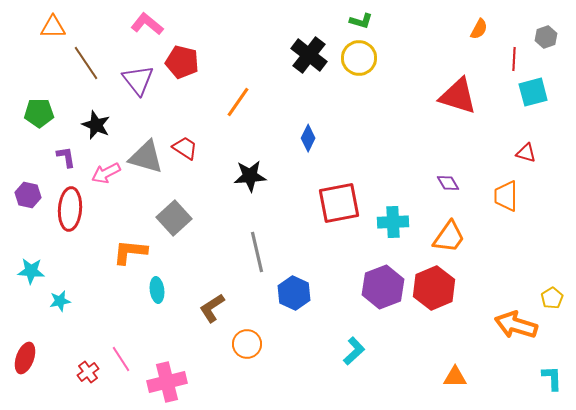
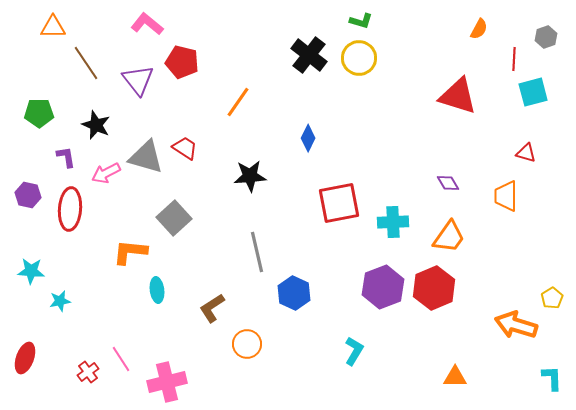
cyan L-shape at (354, 351): rotated 16 degrees counterclockwise
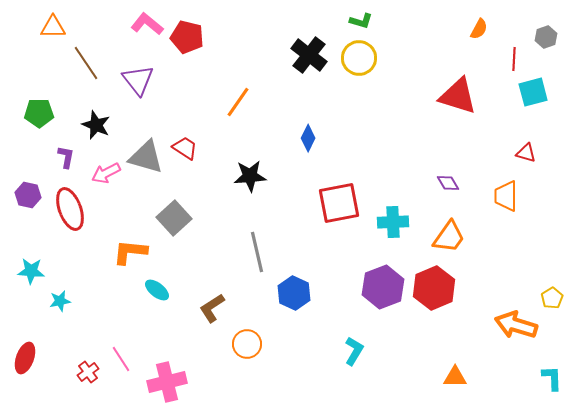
red pentagon at (182, 62): moved 5 px right, 25 px up
purple L-shape at (66, 157): rotated 20 degrees clockwise
red ellipse at (70, 209): rotated 24 degrees counterclockwise
cyan ellipse at (157, 290): rotated 45 degrees counterclockwise
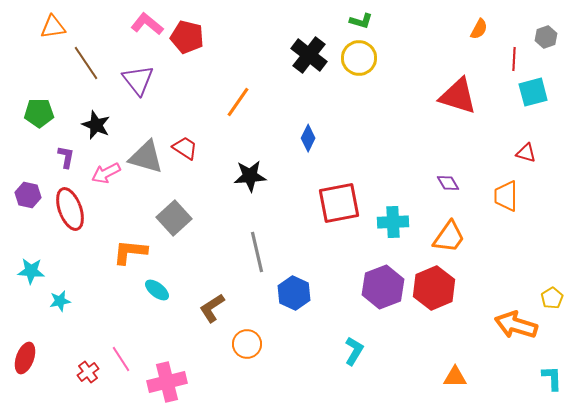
orange triangle at (53, 27): rotated 8 degrees counterclockwise
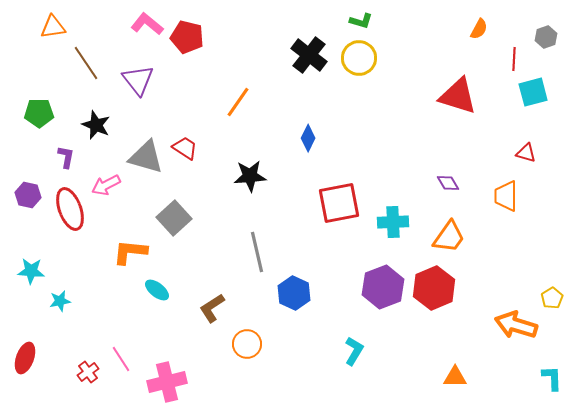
pink arrow at (106, 173): moved 12 px down
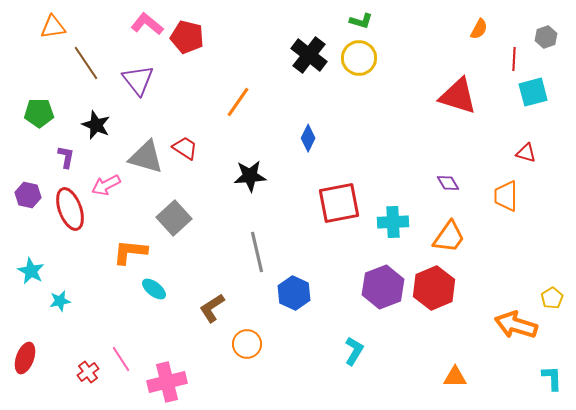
cyan star at (31, 271): rotated 24 degrees clockwise
cyan ellipse at (157, 290): moved 3 px left, 1 px up
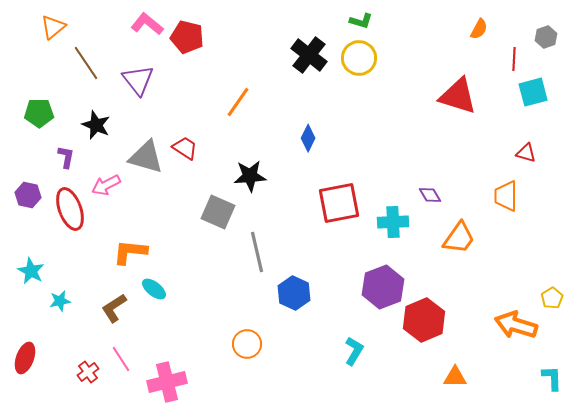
orange triangle at (53, 27): rotated 32 degrees counterclockwise
purple diamond at (448, 183): moved 18 px left, 12 px down
gray square at (174, 218): moved 44 px right, 6 px up; rotated 24 degrees counterclockwise
orange trapezoid at (449, 237): moved 10 px right, 1 px down
red hexagon at (434, 288): moved 10 px left, 32 px down
brown L-shape at (212, 308): moved 98 px left
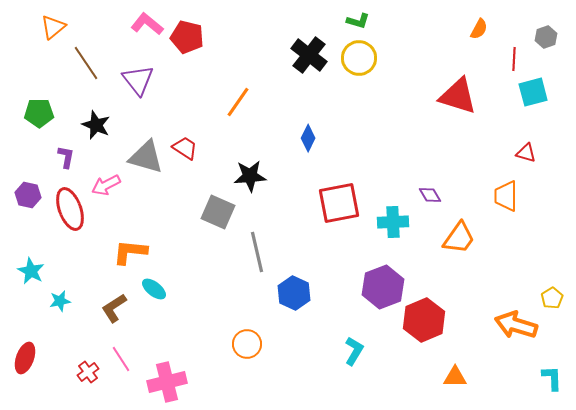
green L-shape at (361, 21): moved 3 px left
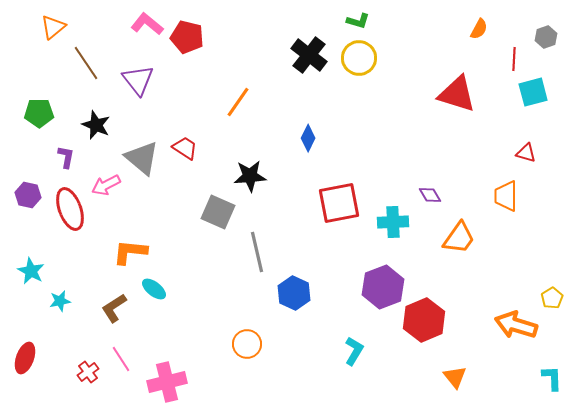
red triangle at (458, 96): moved 1 px left, 2 px up
gray triangle at (146, 157): moved 4 px left, 1 px down; rotated 24 degrees clockwise
orange triangle at (455, 377): rotated 50 degrees clockwise
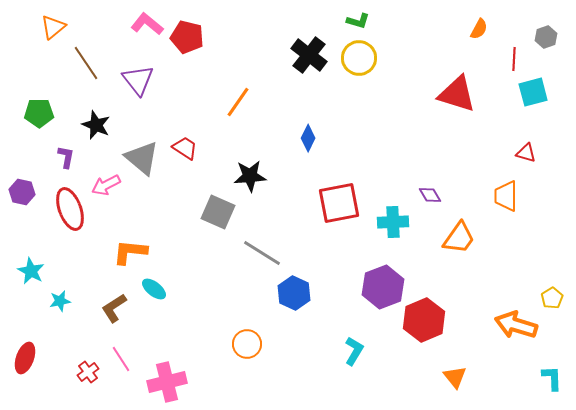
purple hexagon at (28, 195): moved 6 px left, 3 px up
gray line at (257, 252): moved 5 px right, 1 px down; rotated 45 degrees counterclockwise
